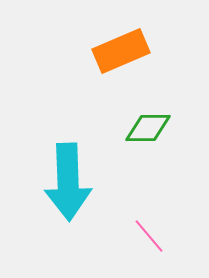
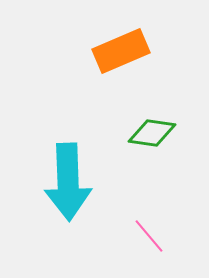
green diamond: moved 4 px right, 5 px down; rotated 9 degrees clockwise
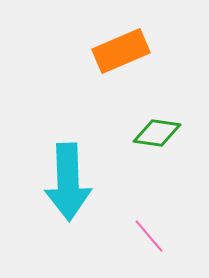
green diamond: moved 5 px right
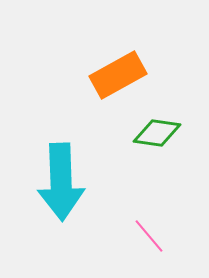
orange rectangle: moved 3 px left, 24 px down; rotated 6 degrees counterclockwise
cyan arrow: moved 7 px left
